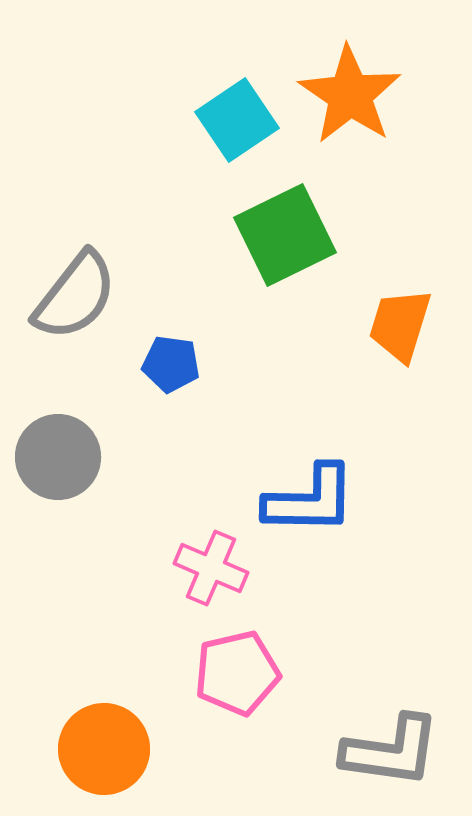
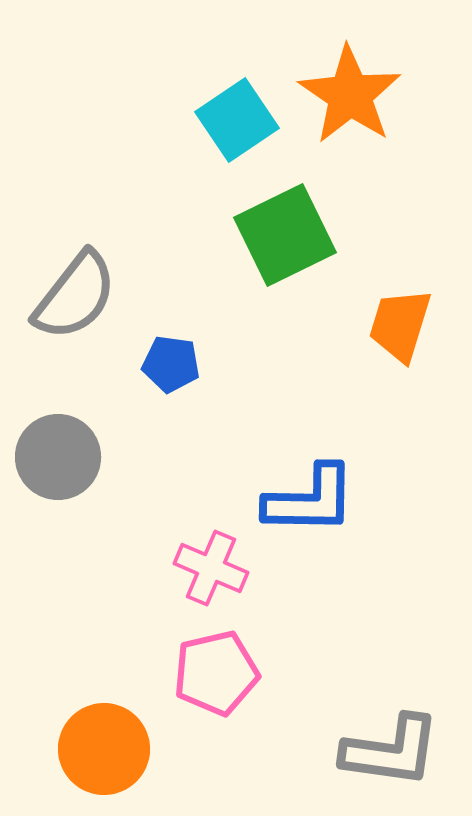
pink pentagon: moved 21 px left
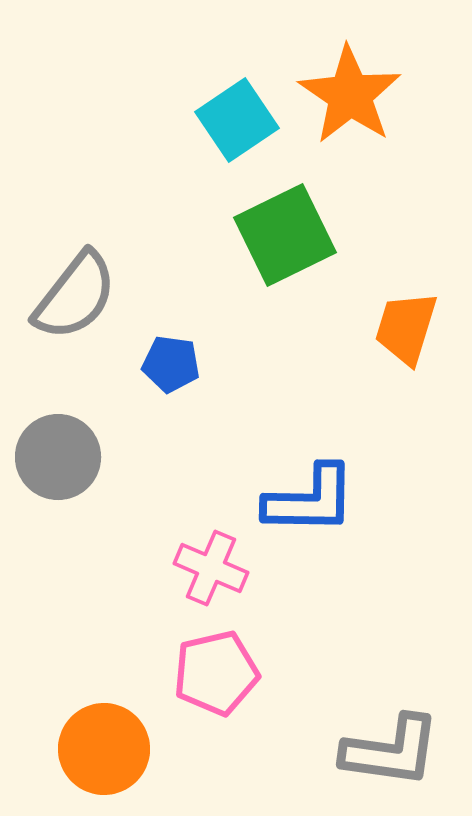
orange trapezoid: moved 6 px right, 3 px down
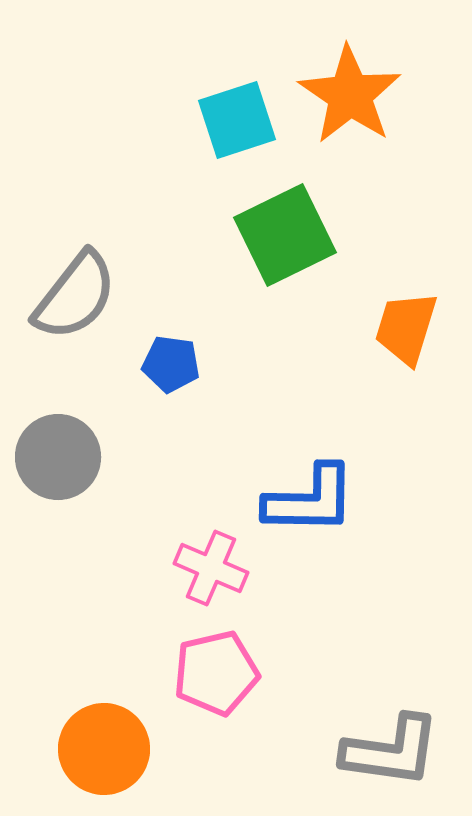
cyan square: rotated 16 degrees clockwise
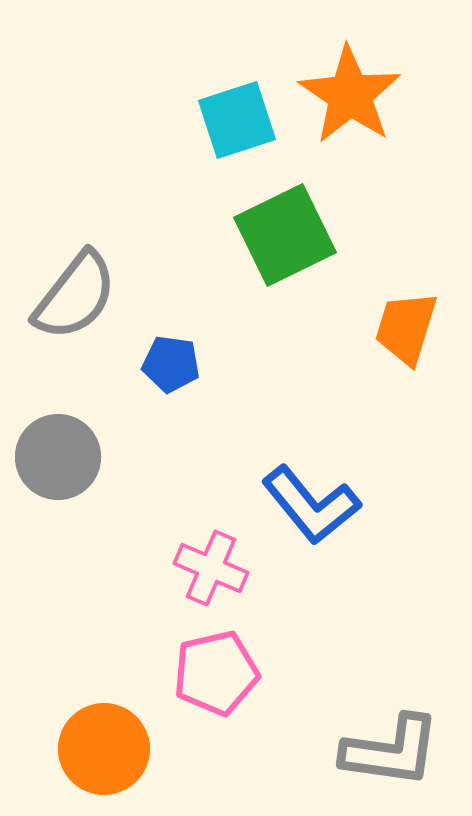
blue L-shape: moved 1 px right, 5 px down; rotated 50 degrees clockwise
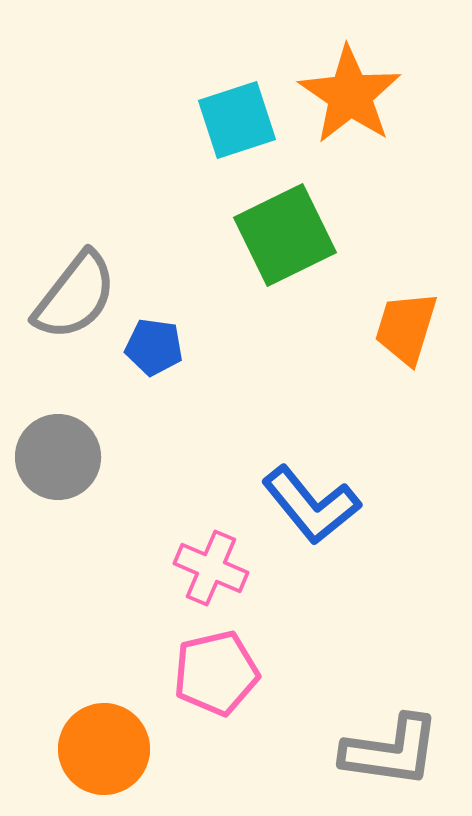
blue pentagon: moved 17 px left, 17 px up
